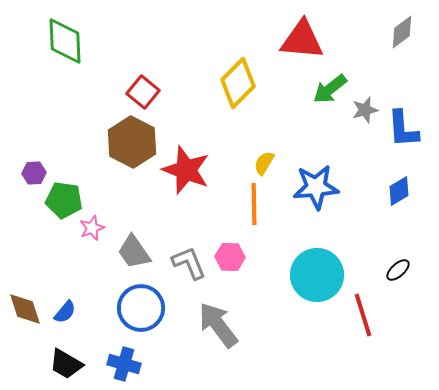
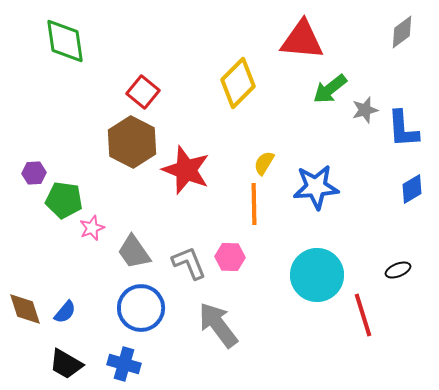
green diamond: rotated 6 degrees counterclockwise
blue diamond: moved 13 px right, 2 px up
black ellipse: rotated 20 degrees clockwise
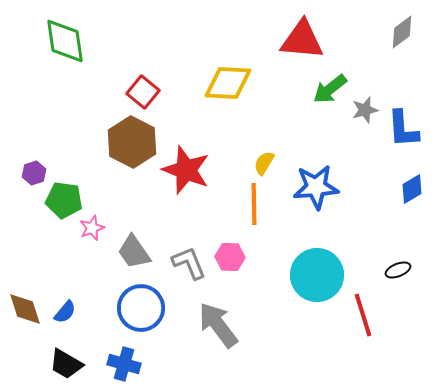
yellow diamond: moved 10 px left; rotated 48 degrees clockwise
purple hexagon: rotated 15 degrees counterclockwise
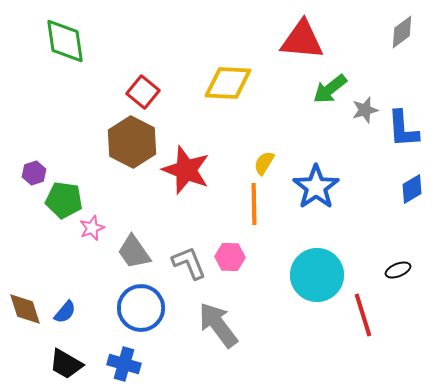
blue star: rotated 30 degrees counterclockwise
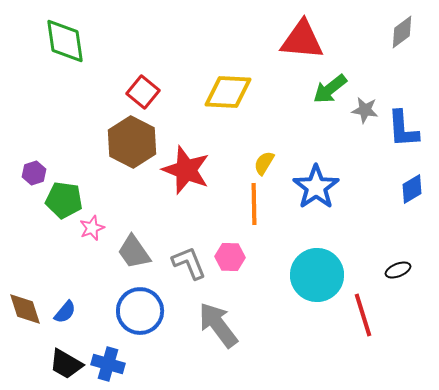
yellow diamond: moved 9 px down
gray star: rotated 24 degrees clockwise
blue circle: moved 1 px left, 3 px down
blue cross: moved 16 px left
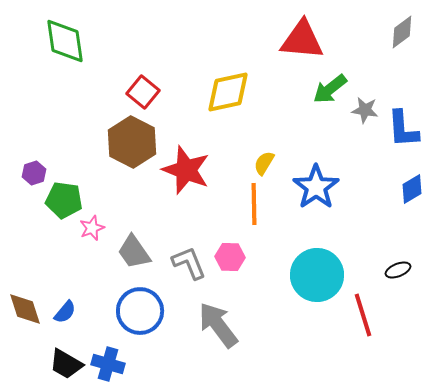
yellow diamond: rotated 15 degrees counterclockwise
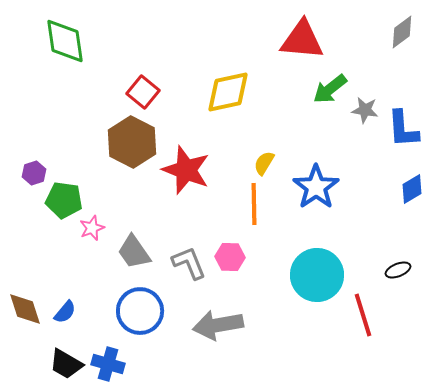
gray arrow: rotated 63 degrees counterclockwise
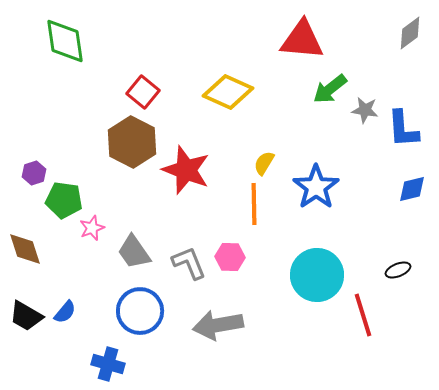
gray diamond: moved 8 px right, 1 px down
yellow diamond: rotated 36 degrees clockwise
blue diamond: rotated 16 degrees clockwise
brown diamond: moved 60 px up
black trapezoid: moved 40 px left, 48 px up
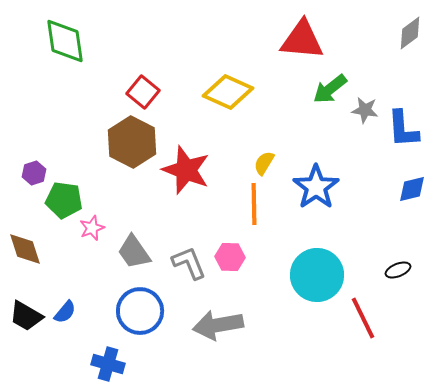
red line: moved 3 px down; rotated 9 degrees counterclockwise
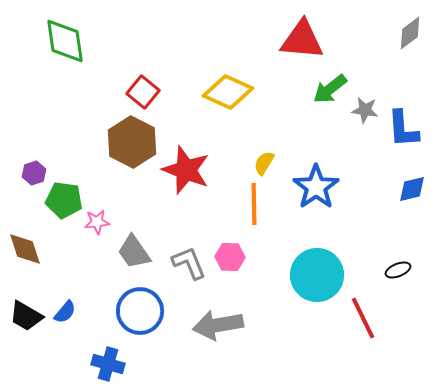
pink star: moved 5 px right, 6 px up; rotated 15 degrees clockwise
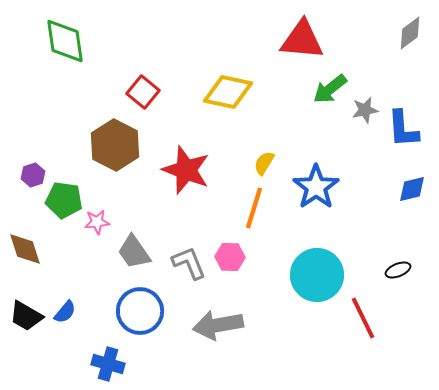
yellow diamond: rotated 12 degrees counterclockwise
gray star: rotated 20 degrees counterclockwise
brown hexagon: moved 17 px left, 3 px down
purple hexagon: moved 1 px left, 2 px down
orange line: moved 4 px down; rotated 18 degrees clockwise
